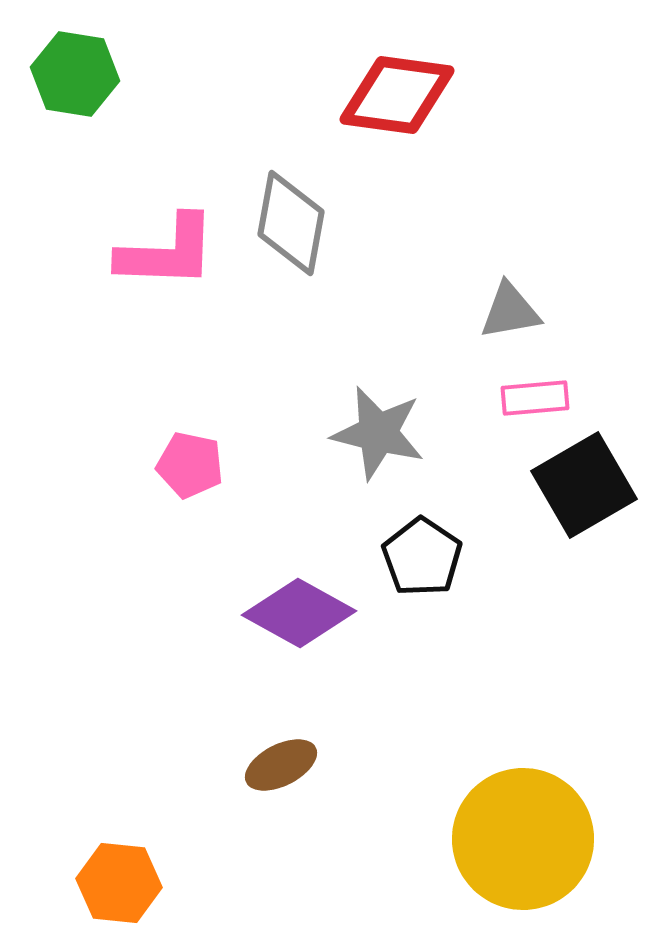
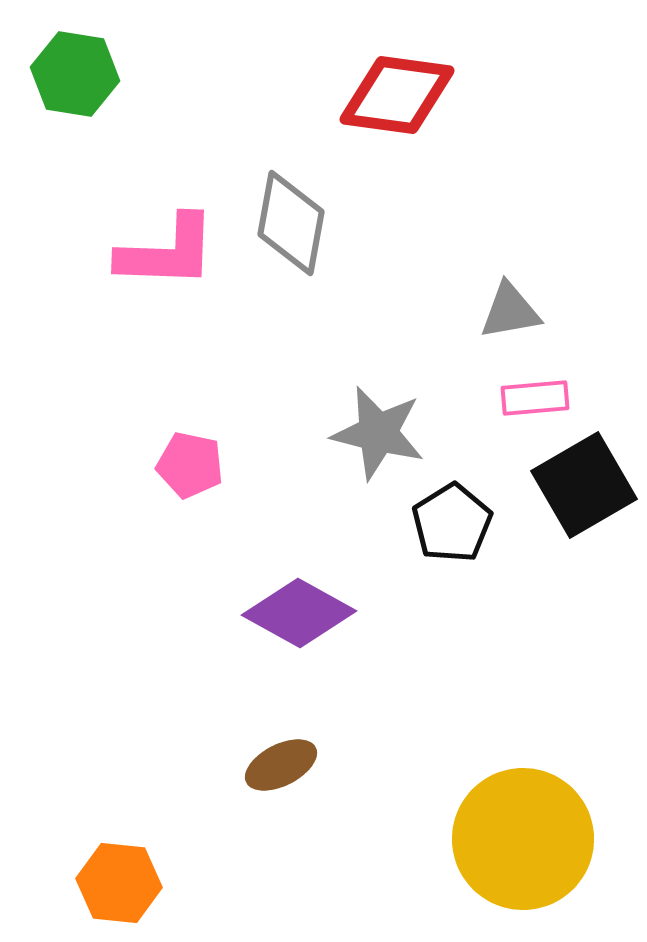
black pentagon: moved 30 px right, 34 px up; rotated 6 degrees clockwise
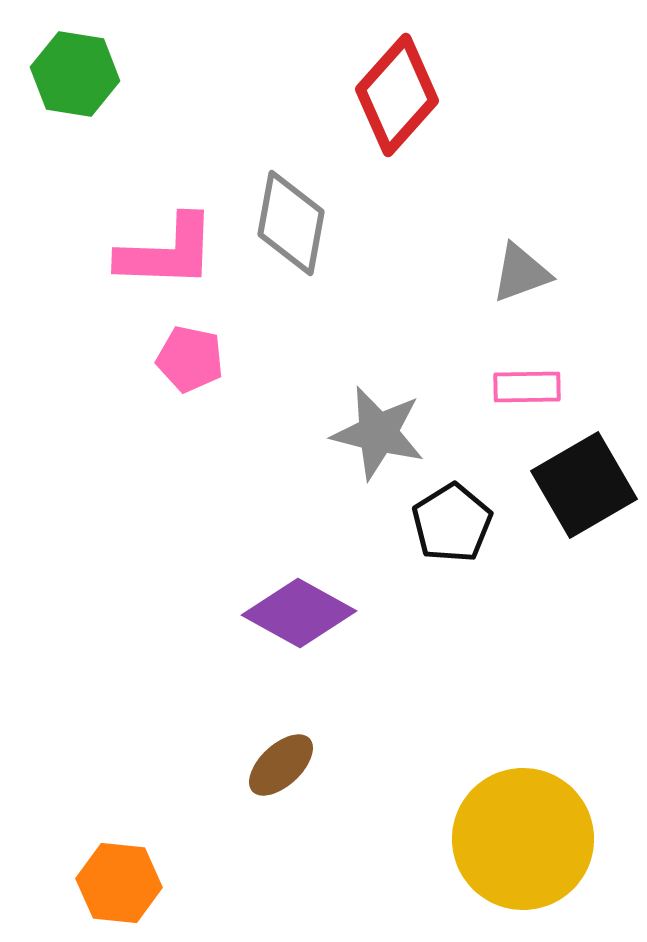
red diamond: rotated 56 degrees counterclockwise
gray triangle: moved 11 px right, 38 px up; rotated 10 degrees counterclockwise
pink rectangle: moved 8 px left, 11 px up; rotated 4 degrees clockwise
pink pentagon: moved 106 px up
brown ellipse: rotated 16 degrees counterclockwise
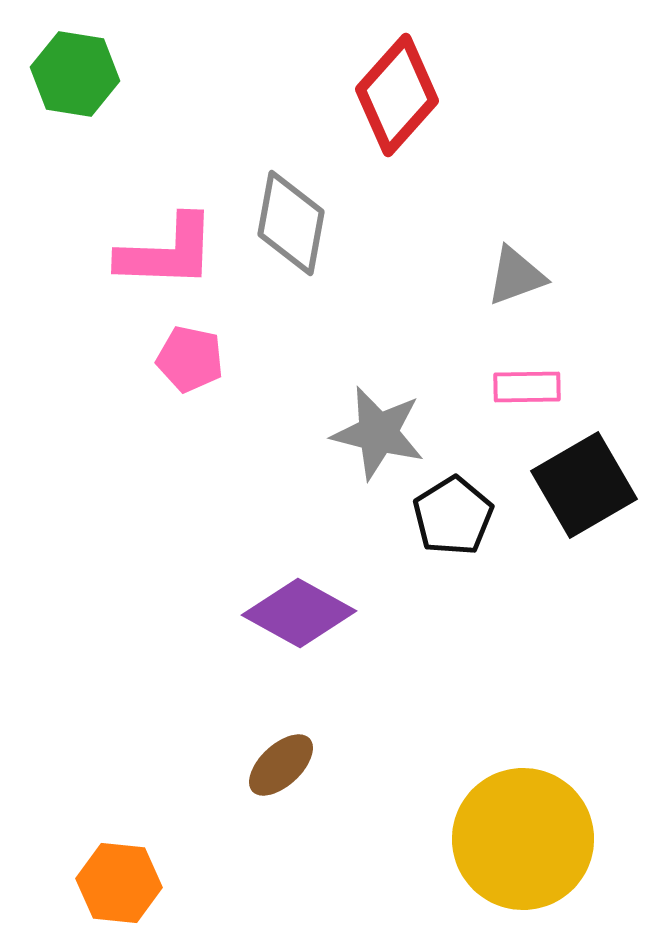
gray triangle: moved 5 px left, 3 px down
black pentagon: moved 1 px right, 7 px up
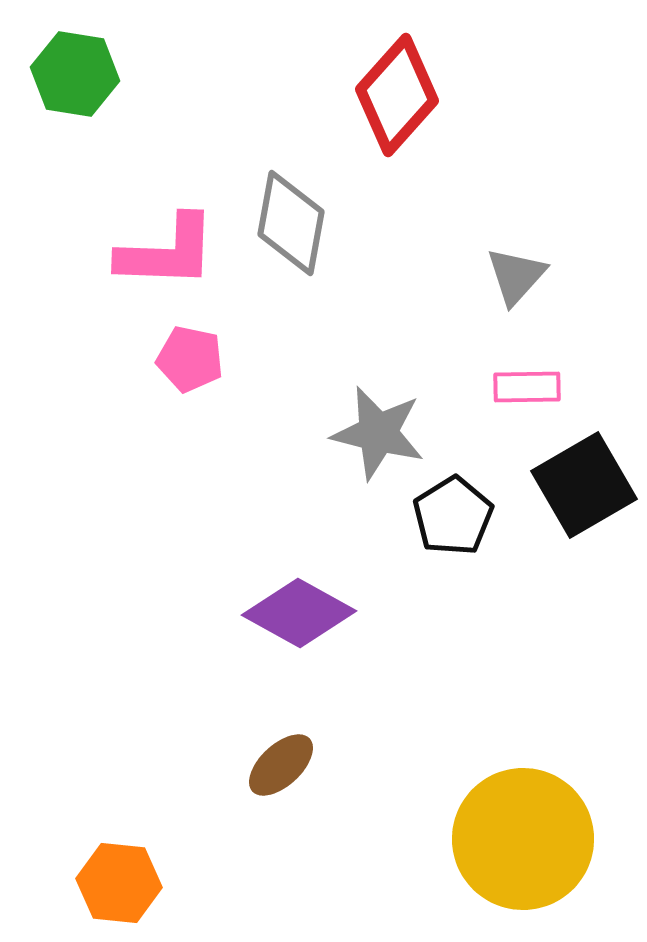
gray triangle: rotated 28 degrees counterclockwise
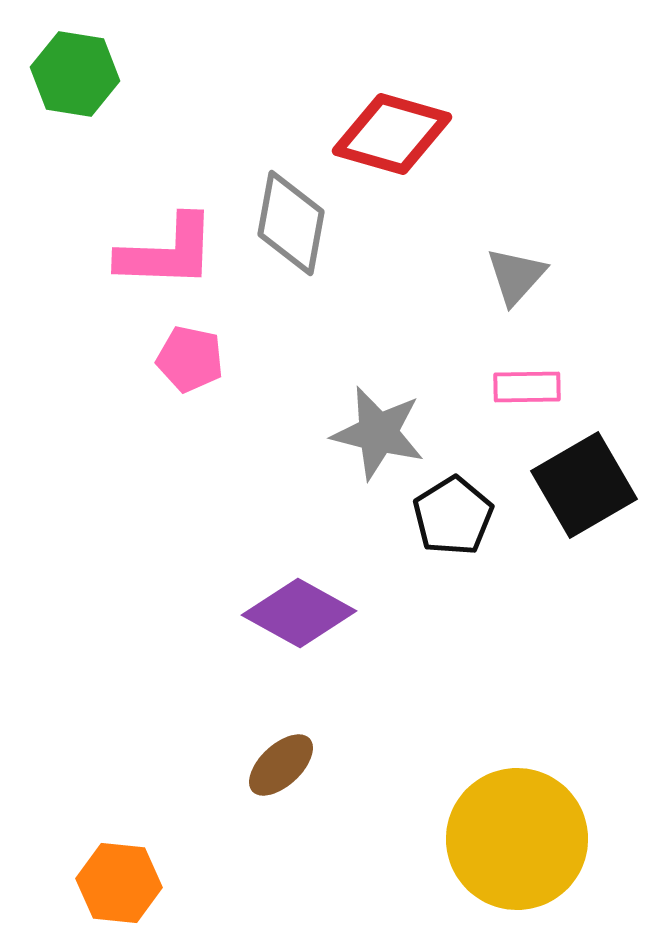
red diamond: moved 5 px left, 39 px down; rotated 64 degrees clockwise
yellow circle: moved 6 px left
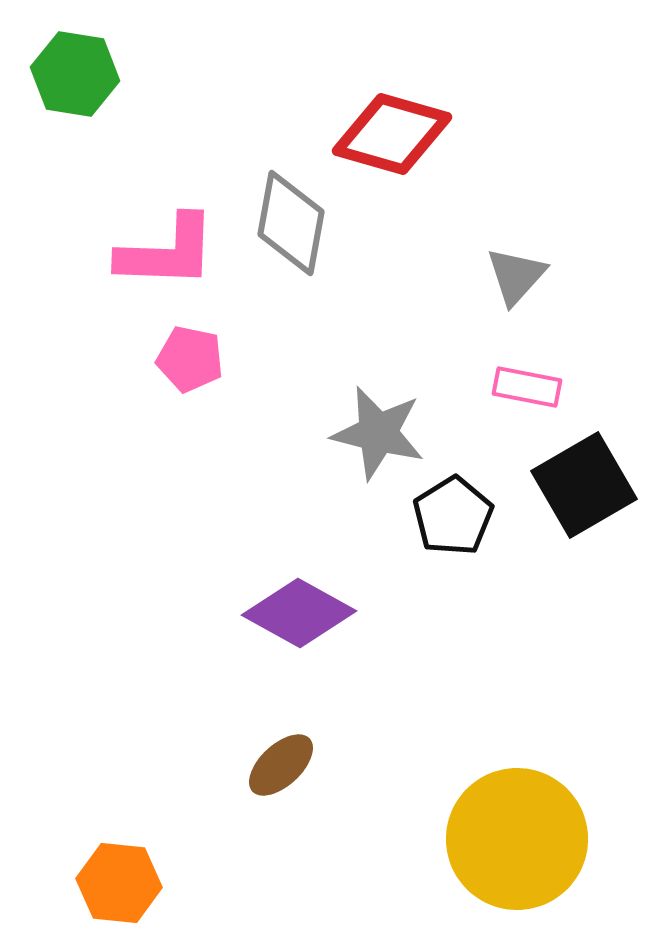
pink rectangle: rotated 12 degrees clockwise
